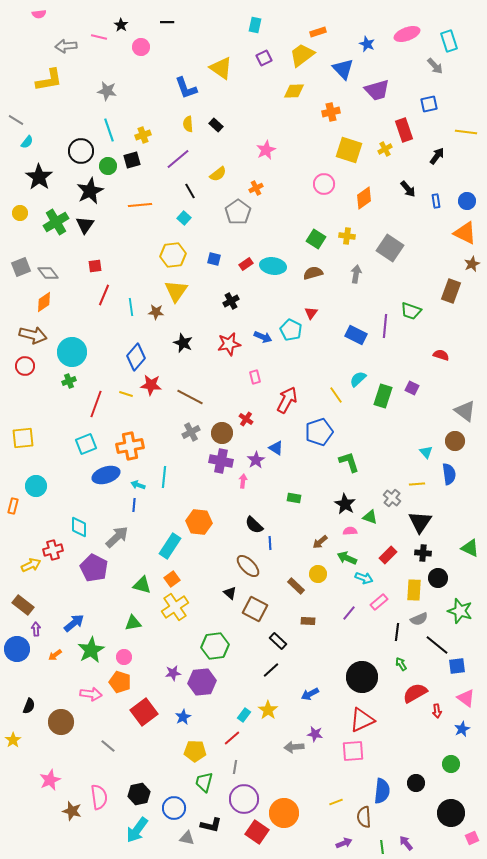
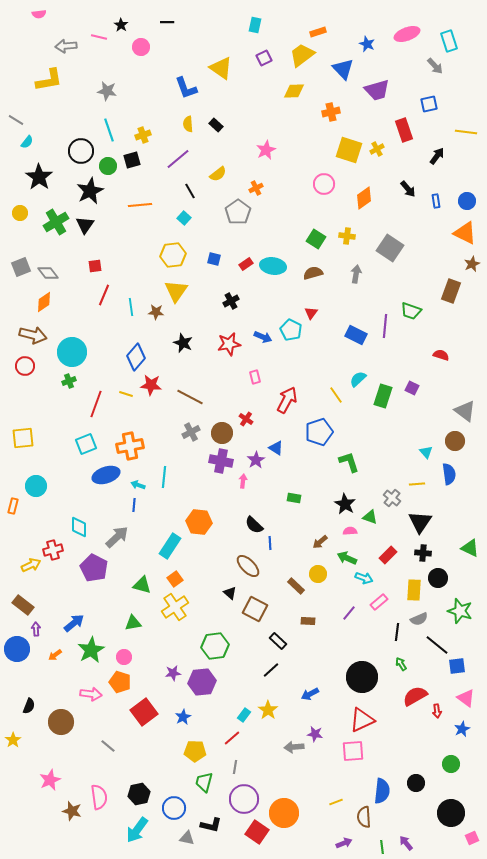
yellow cross at (385, 149): moved 8 px left
orange square at (172, 579): moved 3 px right
red semicircle at (415, 693): moved 3 px down
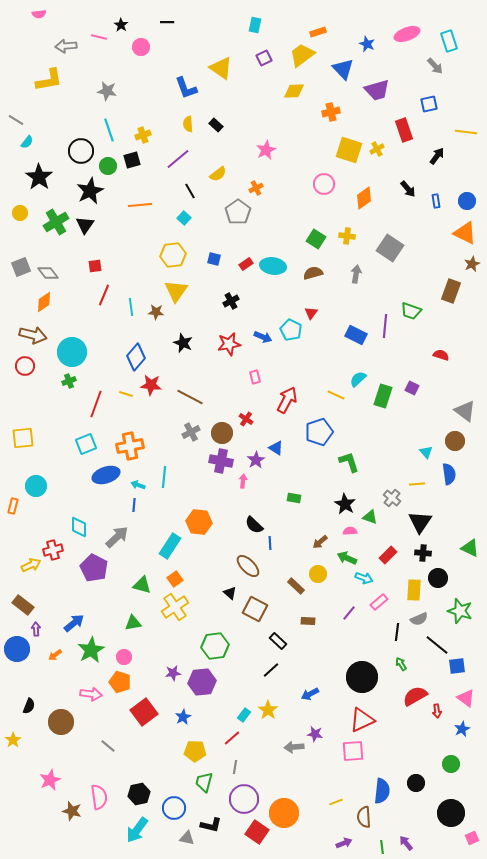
yellow line at (336, 395): rotated 30 degrees counterclockwise
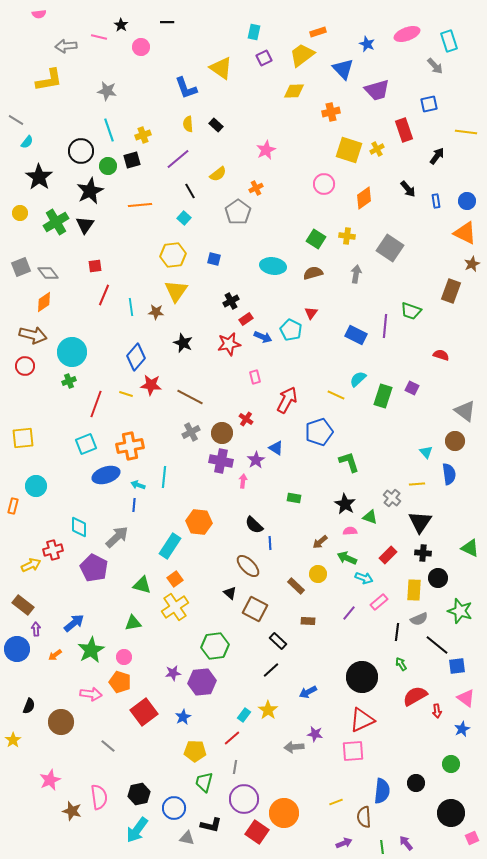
cyan rectangle at (255, 25): moved 1 px left, 7 px down
red rectangle at (246, 264): moved 55 px down
blue arrow at (310, 694): moved 2 px left, 2 px up
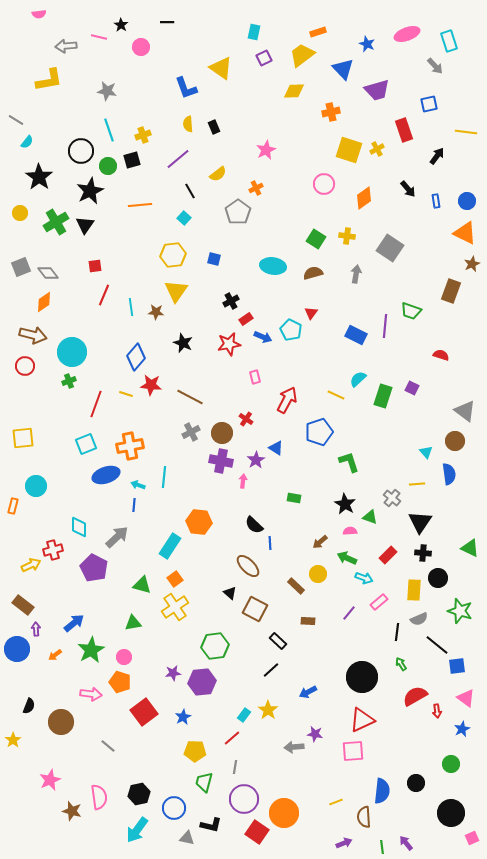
black rectangle at (216, 125): moved 2 px left, 2 px down; rotated 24 degrees clockwise
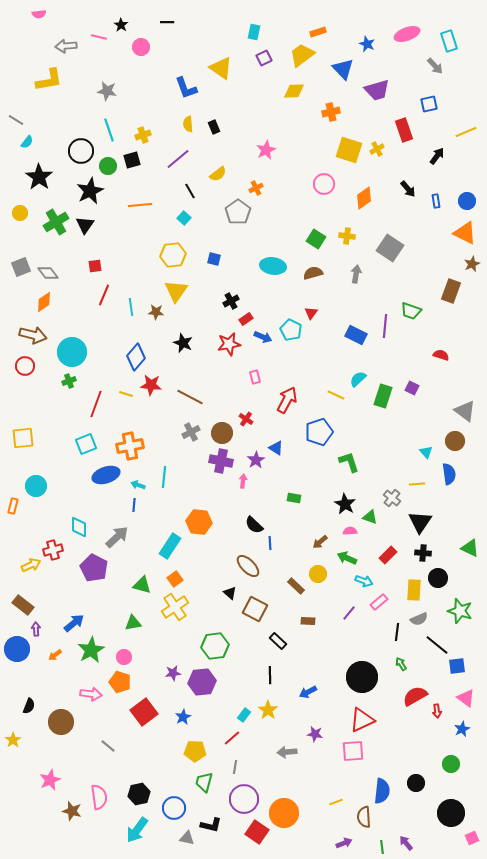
yellow line at (466, 132): rotated 30 degrees counterclockwise
cyan arrow at (364, 578): moved 3 px down
black line at (271, 670): moved 1 px left, 5 px down; rotated 48 degrees counterclockwise
gray arrow at (294, 747): moved 7 px left, 5 px down
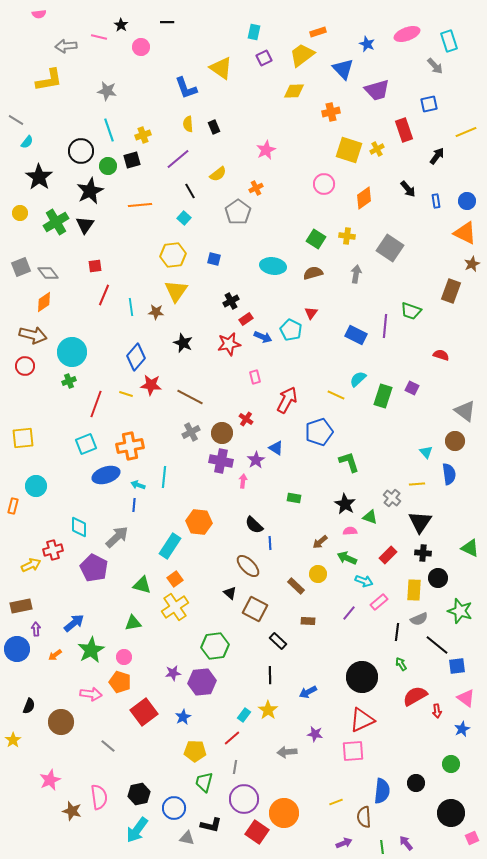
brown rectangle at (23, 605): moved 2 px left, 1 px down; rotated 50 degrees counterclockwise
